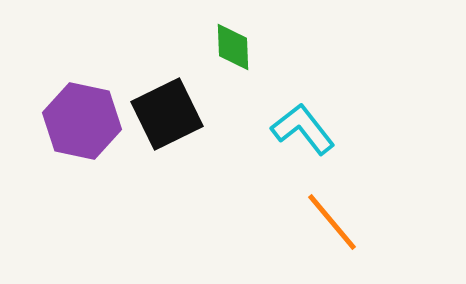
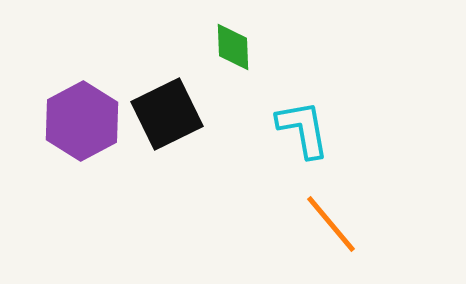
purple hexagon: rotated 20 degrees clockwise
cyan L-shape: rotated 28 degrees clockwise
orange line: moved 1 px left, 2 px down
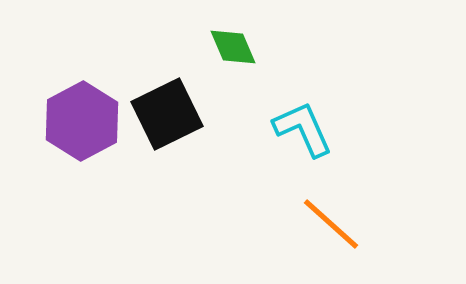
green diamond: rotated 21 degrees counterclockwise
cyan L-shape: rotated 14 degrees counterclockwise
orange line: rotated 8 degrees counterclockwise
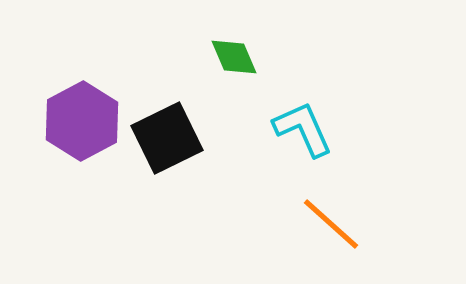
green diamond: moved 1 px right, 10 px down
black square: moved 24 px down
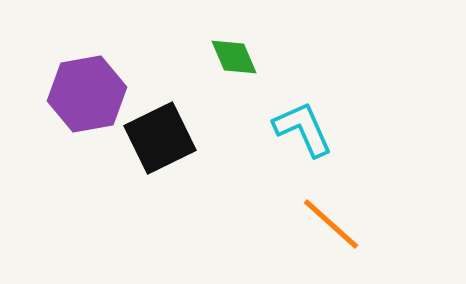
purple hexagon: moved 5 px right, 27 px up; rotated 18 degrees clockwise
black square: moved 7 px left
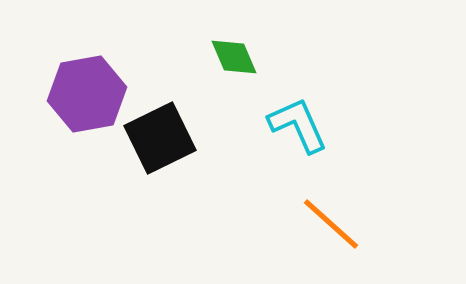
cyan L-shape: moved 5 px left, 4 px up
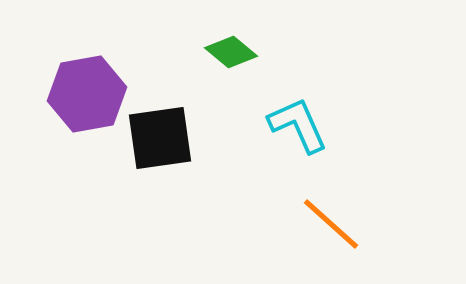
green diamond: moved 3 px left, 5 px up; rotated 27 degrees counterclockwise
black square: rotated 18 degrees clockwise
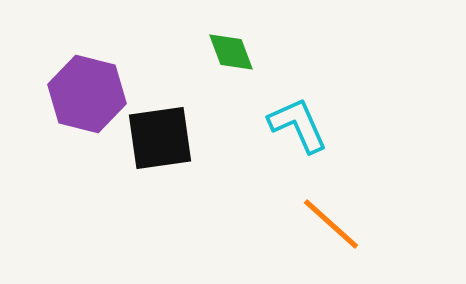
green diamond: rotated 30 degrees clockwise
purple hexagon: rotated 24 degrees clockwise
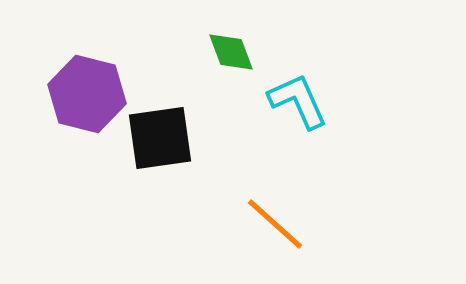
cyan L-shape: moved 24 px up
orange line: moved 56 px left
